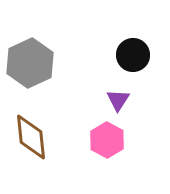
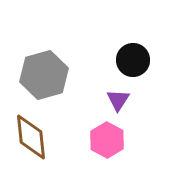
black circle: moved 5 px down
gray hexagon: moved 14 px right, 12 px down; rotated 9 degrees clockwise
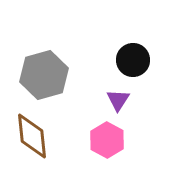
brown diamond: moved 1 px right, 1 px up
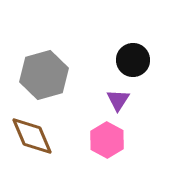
brown diamond: rotated 18 degrees counterclockwise
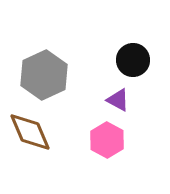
gray hexagon: rotated 9 degrees counterclockwise
purple triangle: rotated 35 degrees counterclockwise
brown diamond: moved 2 px left, 4 px up
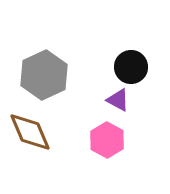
black circle: moved 2 px left, 7 px down
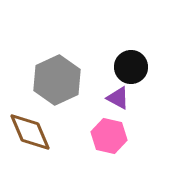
gray hexagon: moved 13 px right, 5 px down
purple triangle: moved 2 px up
pink hexagon: moved 2 px right, 4 px up; rotated 16 degrees counterclockwise
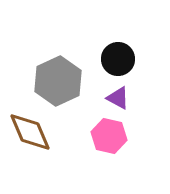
black circle: moved 13 px left, 8 px up
gray hexagon: moved 1 px right, 1 px down
